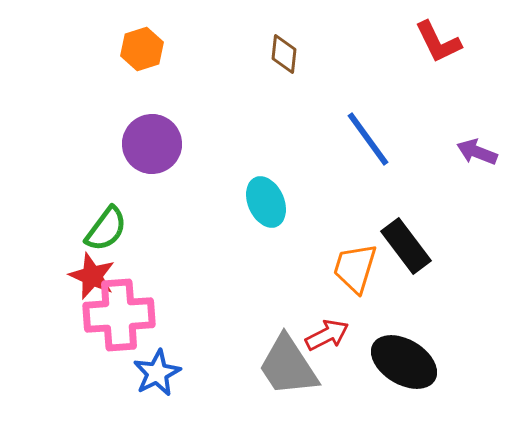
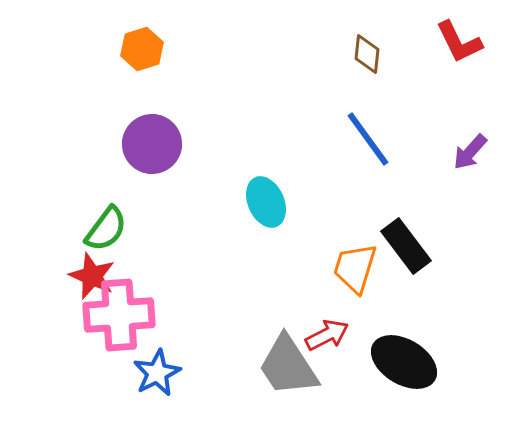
red L-shape: moved 21 px right
brown diamond: moved 83 px right
purple arrow: moved 7 px left; rotated 69 degrees counterclockwise
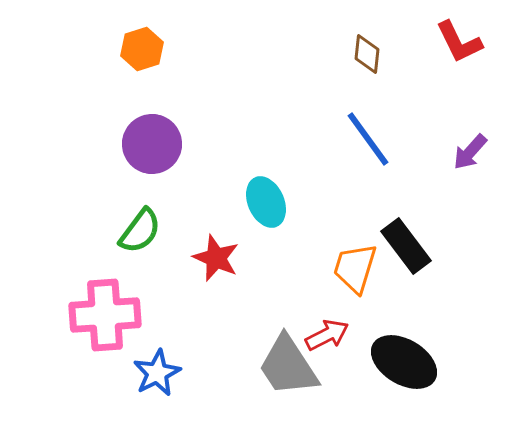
green semicircle: moved 34 px right, 2 px down
red star: moved 124 px right, 18 px up
pink cross: moved 14 px left
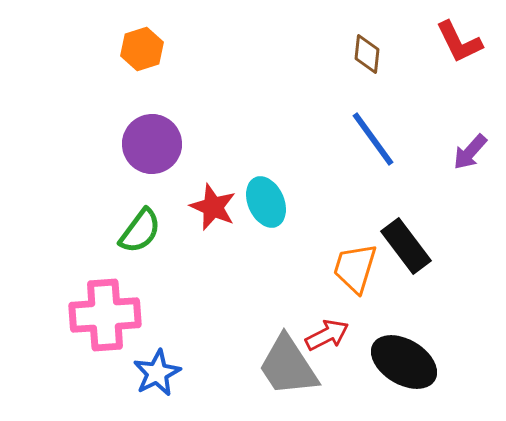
blue line: moved 5 px right
red star: moved 3 px left, 51 px up
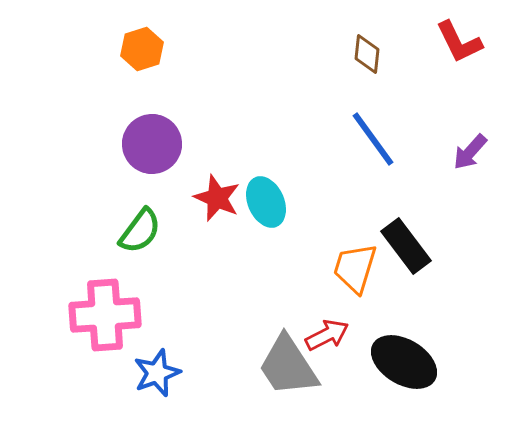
red star: moved 4 px right, 9 px up
blue star: rotated 6 degrees clockwise
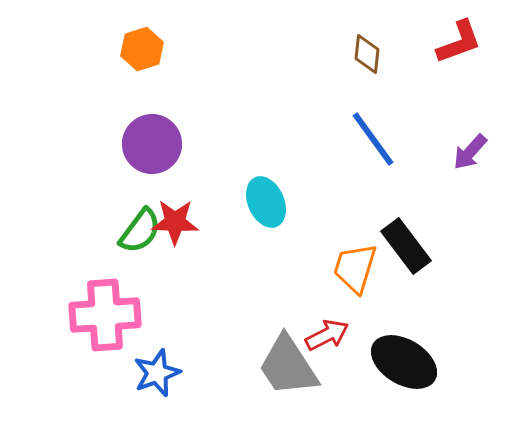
red L-shape: rotated 84 degrees counterclockwise
red star: moved 42 px left, 24 px down; rotated 21 degrees counterclockwise
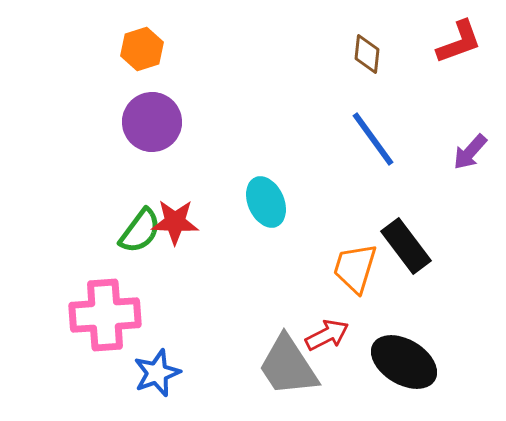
purple circle: moved 22 px up
